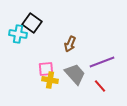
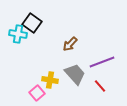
brown arrow: rotated 21 degrees clockwise
pink square: moved 9 px left, 24 px down; rotated 35 degrees counterclockwise
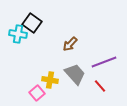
purple line: moved 2 px right
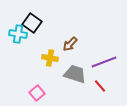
gray trapezoid: rotated 30 degrees counterclockwise
yellow cross: moved 22 px up
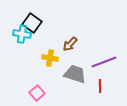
cyan cross: moved 4 px right
red line: rotated 40 degrees clockwise
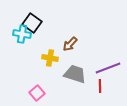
purple line: moved 4 px right, 6 px down
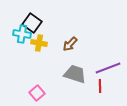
yellow cross: moved 11 px left, 15 px up
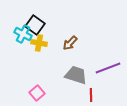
black square: moved 3 px right, 2 px down
cyan cross: moved 1 px right; rotated 18 degrees clockwise
brown arrow: moved 1 px up
gray trapezoid: moved 1 px right, 1 px down
red line: moved 9 px left, 9 px down
